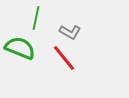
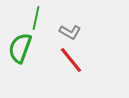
green semicircle: rotated 92 degrees counterclockwise
red line: moved 7 px right, 2 px down
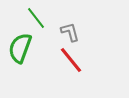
green line: rotated 50 degrees counterclockwise
gray L-shape: rotated 135 degrees counterclockwise
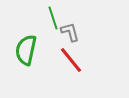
green line: moved 17 px right; rotated 20 degrees clockwise
green semicircle: moved 6 px right, 2 px down; rotated 8 degrees counterclockwise
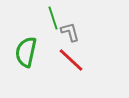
green semicircle: moved 2 px down
red line: rotated 8 degrees counterclockwise
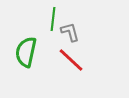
green line: moved 1 px down; rotated 25 degrees clockwise
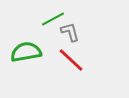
green line: rotated 55 degrees clockwise
green semicircle: rotated 68 degrees clockwise
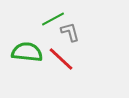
green semicircle: moved 1 px right; rotated 16 degrees clockwise
red line: moved 10 px left, 1 px up
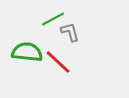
red line: moved 3 px left, 3 px down
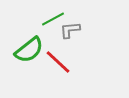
gray L-shape: moved 2 px up; rotated 80 degrees counterclockwise
green semicircle: moved 2 px right, 2 px up; rotated 136 degrees clockwise
